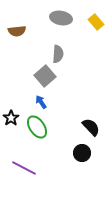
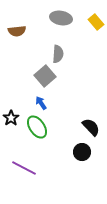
blue arrow: moved 1 px down
black circle: moved 1 px up
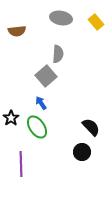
gray square: moved 1 px right
purple line: moved 3 px left, 4 px up; rotated 60 degrees clockwise
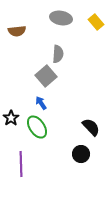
black circle: moved 1 px left, 2 px down
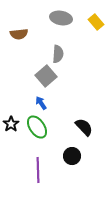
brown semicircle: moved 2 px right, 3 px down
black star: moved 6 px down
black semicircle: moved 7 px left
black circle: moved 9 px left, 2 px down
purple line: moved 17 px right, 6 px down
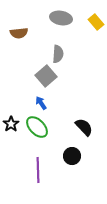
brown semicircle: moved 1 px up
green ellipse: rotated 10 degrees counterclockwise
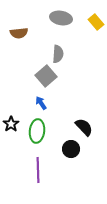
green ellipse: moved 4 px down; rotated 50 degrees clockwise
black circle: moved 1 px left, 7 px up
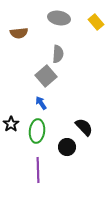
gray ellipse: moved 2 px left
black circle: moved 4 px left, 2 px up
